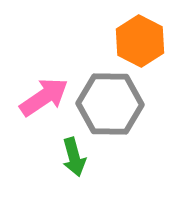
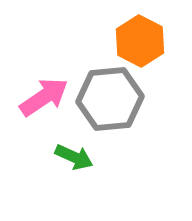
gray hexagon: moved 5 px up; rotated 6 degrees counterclockwise
green arrow: rotated 51 degrees counterclockwise
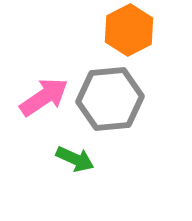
orange hexagon: moved 11 px left, 11 px up; rotated 6 degrees clockwise
green arrow: moved 1 px right, 2 px down
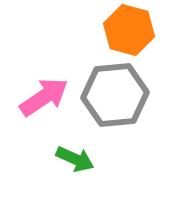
orange hexagon: rotated 18 degrees counterclockwise
gray hexagon: moved 5 px right, 4 px up
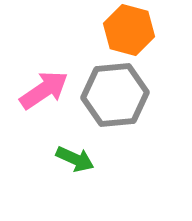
pink arrow: moved 7 px up
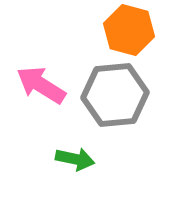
pink arrow: moved 3 px left, 5 px up; rotated 114 degrees counterclockwise
green arrow: rotated 12 degrees counterclockwise
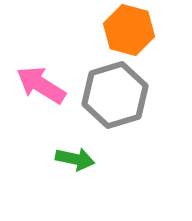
gray hexagon: rotated 12 degrees counterclockwise
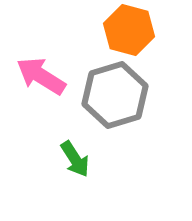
pink arrow: moved 9 px up
green arrow: rotated 45 degrees clockwise
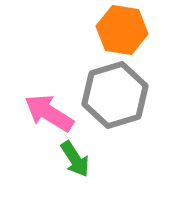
orange hexagon: moved 7 px left; rotated 6 degrees counterclockwise
pink arrow: moved 8 px right, 37 px down
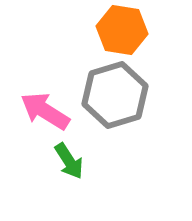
pink arrow: moved 4 px left, 2 px up
green arrow: moved 6 px left, 2 px down
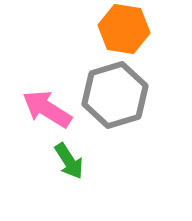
orange hexagon: moved 2 px right, 1 px up
pink arrow: moved 2 px right, 2 px up
